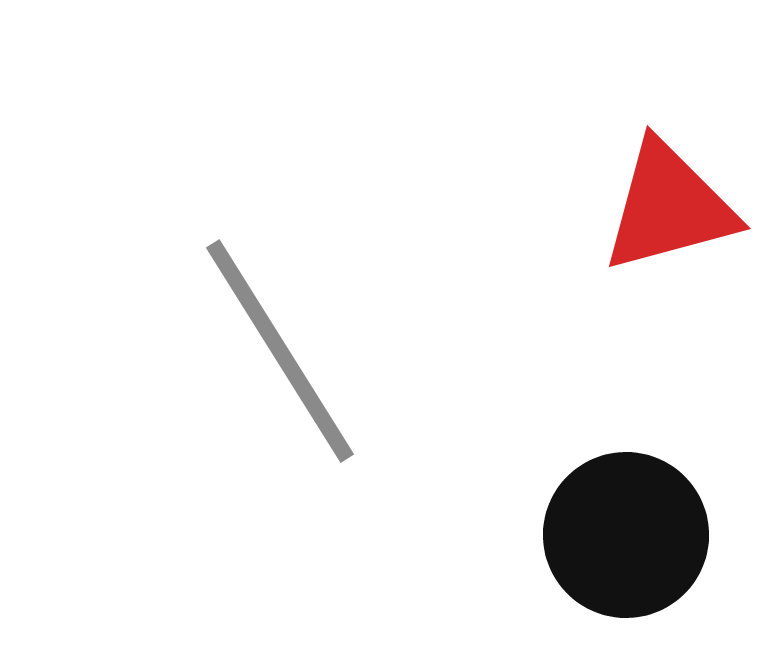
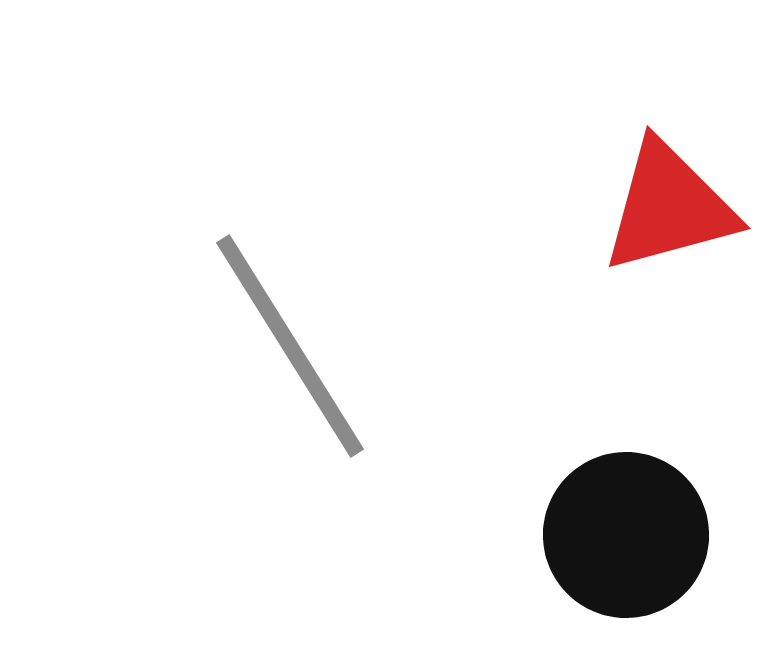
gray line: moved 10 px right, 5 px up
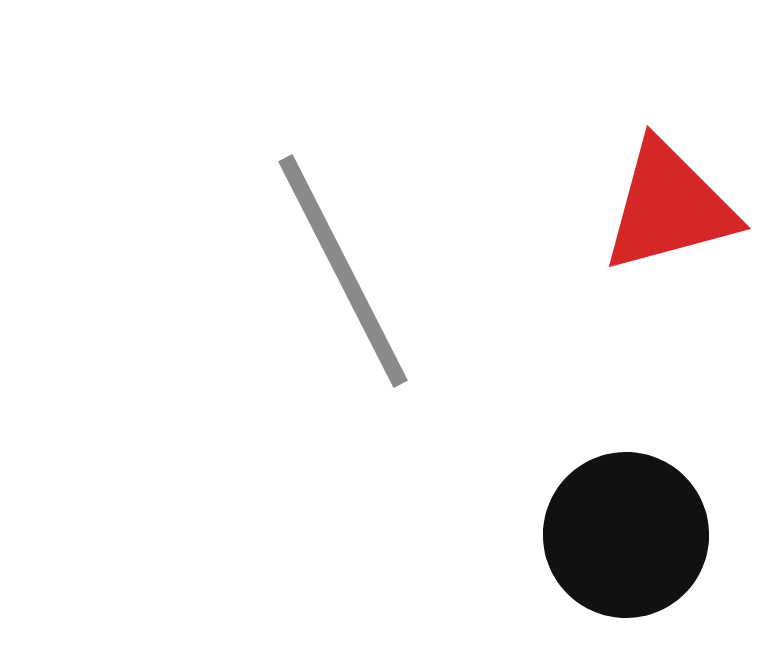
gray line: moved 53 px right, 75 px up; rotated 5 degrees clockwise
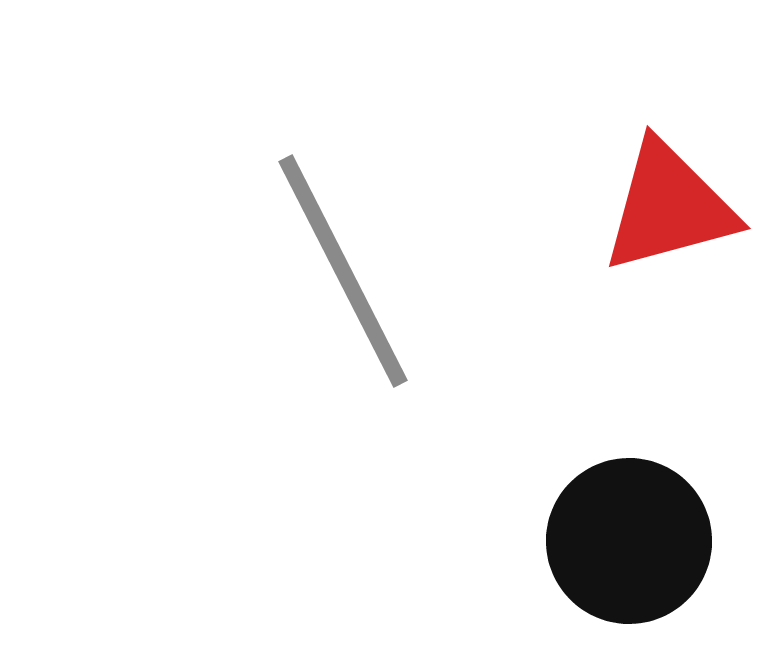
black circle: moved 3 px right, 6 px down
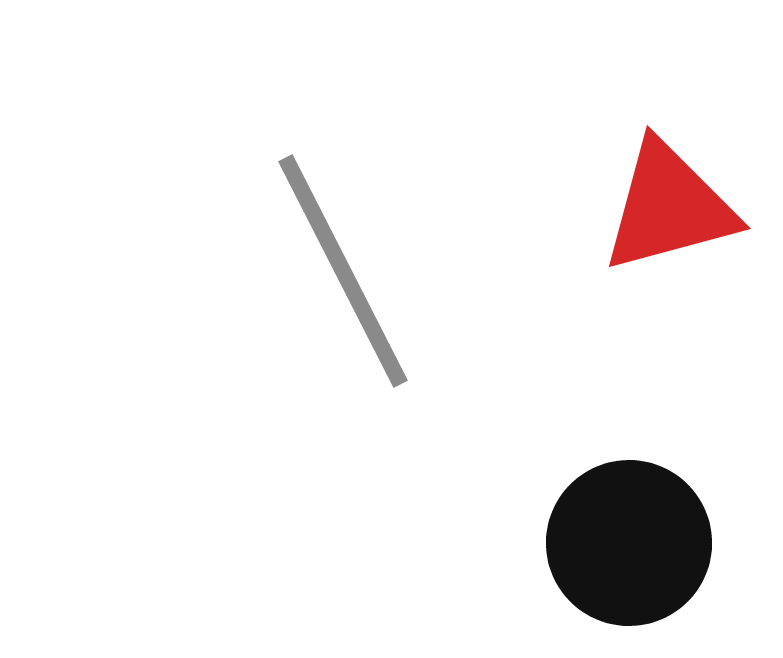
black circle: moved 2 px down
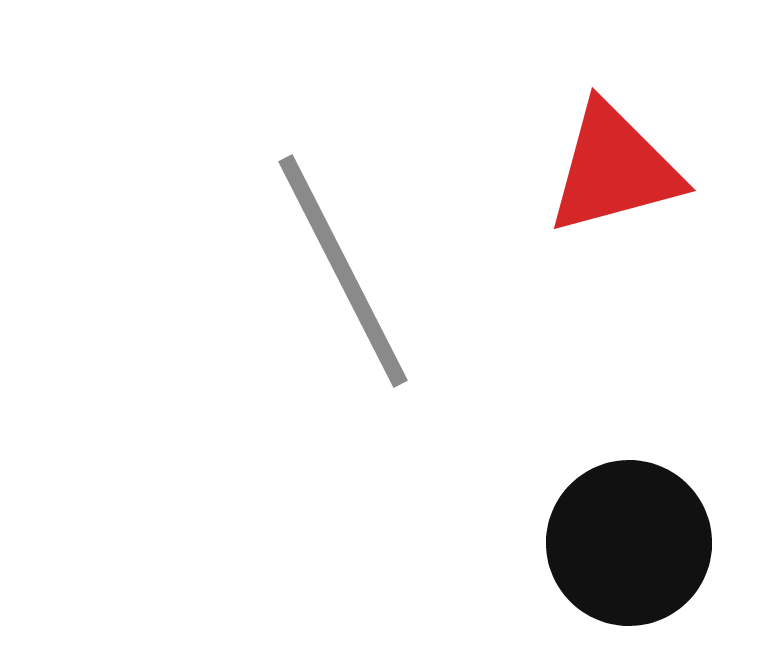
red triangle: moved 55 px left, 38 px up
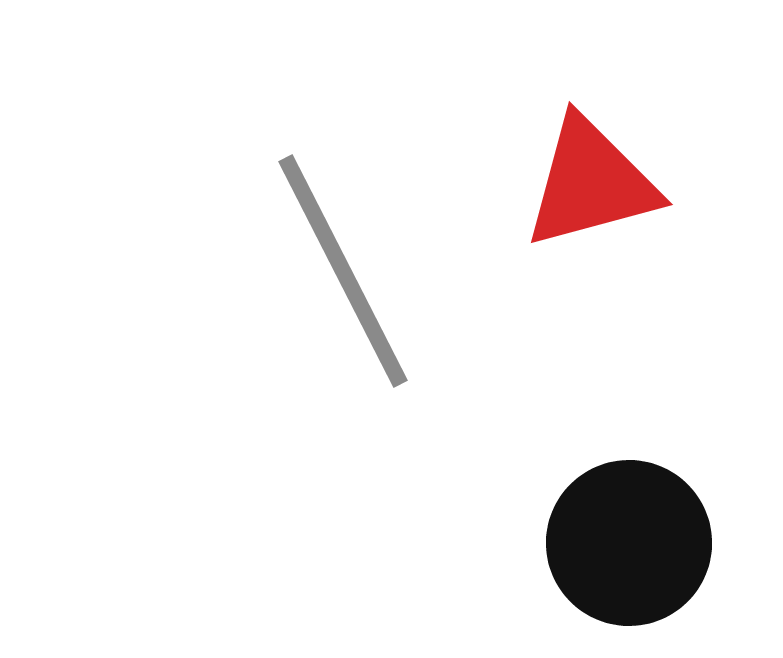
red triangle: moved 23 px left, 14 px down
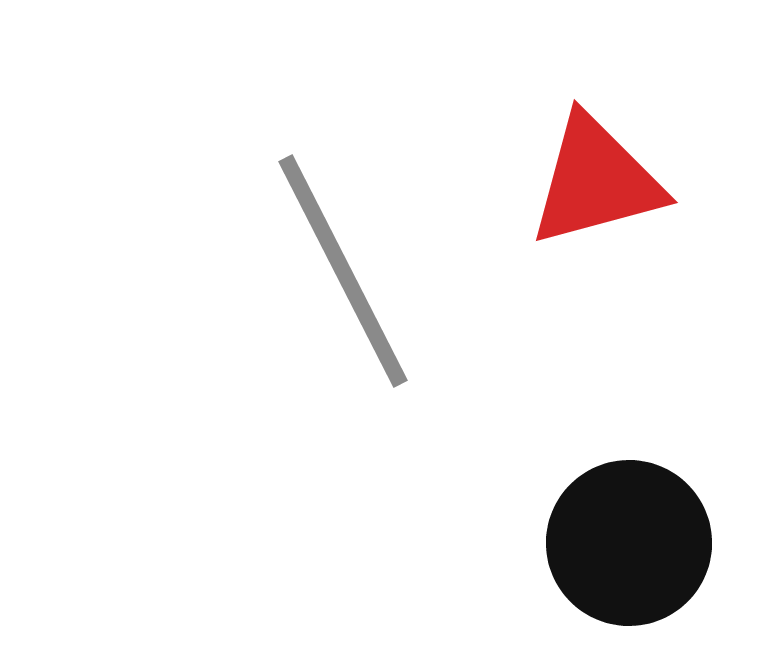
red triangle: moved 5 px right, 2 px up
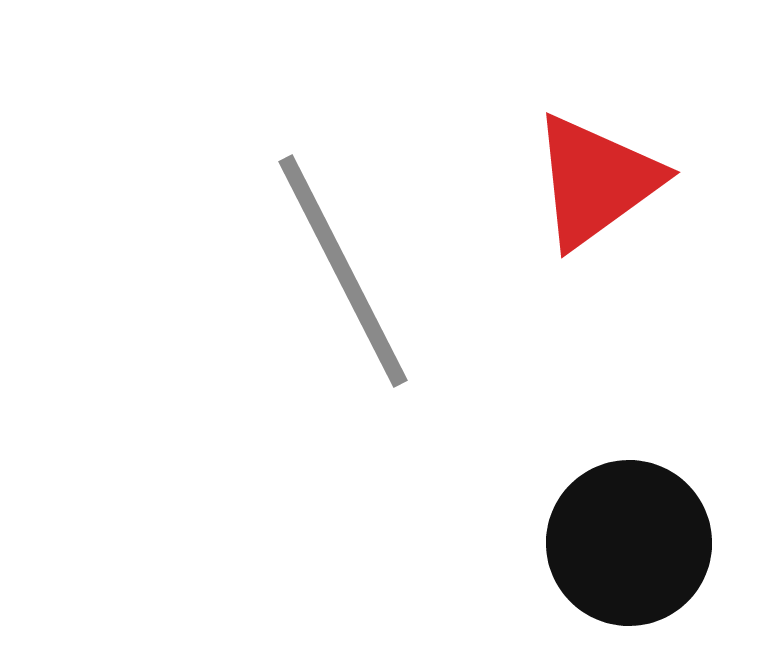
red triangle: rotated 21 degrees counterclockwise
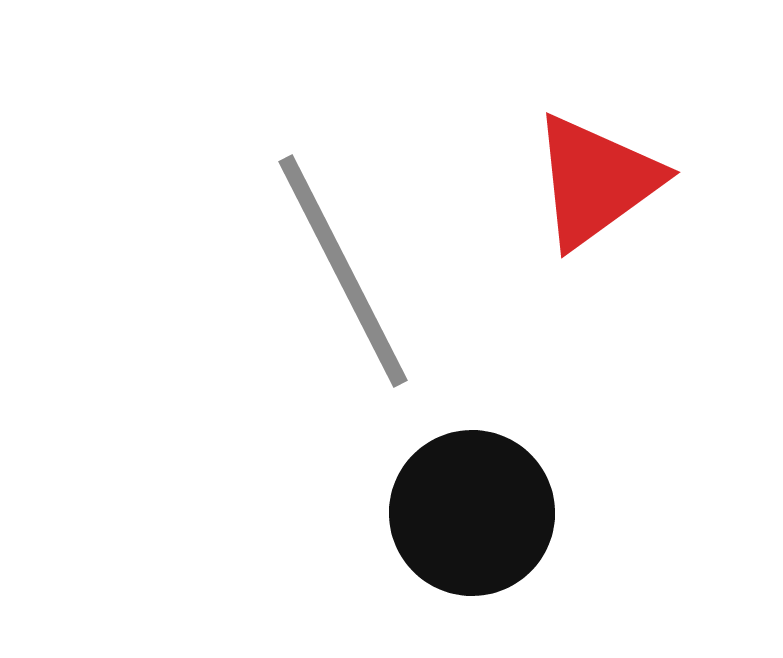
black circle: moved 157 px left, 30 px up
